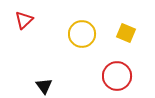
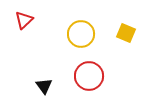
yellow circle: moved 1 px left
red circle: moved 28 px left
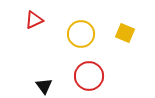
red triangle: moved 10 px right; rotated 18 degrees clockwise
yellow square: moved 1 px left
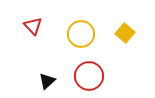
red triangle: moved 1 px left, 6 px down; rotated 48 degrees counterclockwise
yellow square: rotated 18 degrees clockwise
black triangle: moved 3 px right, 5 px up; rotated 24 degrees clockwise
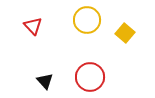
yellow circle: moved 6 px right, 14 px up
red circle: moved 1 px right, 1 px down
black triangle: moved 2 px left; rotated 30 degrees counterclockwise
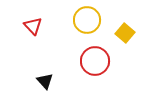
red circle: moved 5 px right, 16 px up
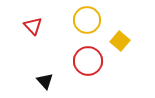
yellow square: moved 5 px left, 8 px down
red circle: moved 7 px left
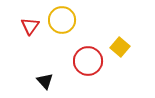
yellow circle: moved 25 px left
red triangle: moved 3 px left; rotated 18 degrees clockwise
yellow square: moved 6 px down
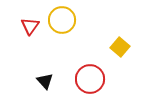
red circle: moved 2 px right, 18 px down
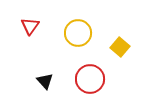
yellow circle: moved 16 px right, 13 px down
